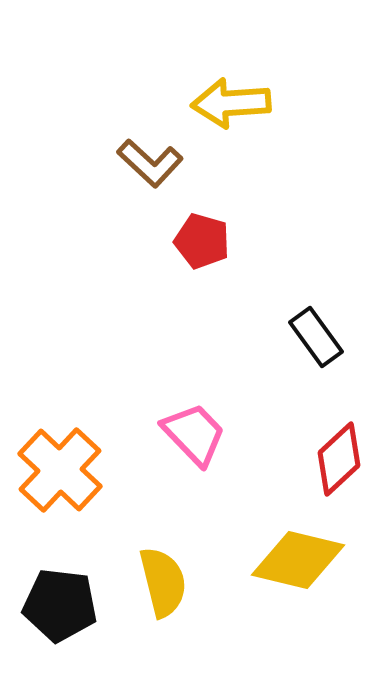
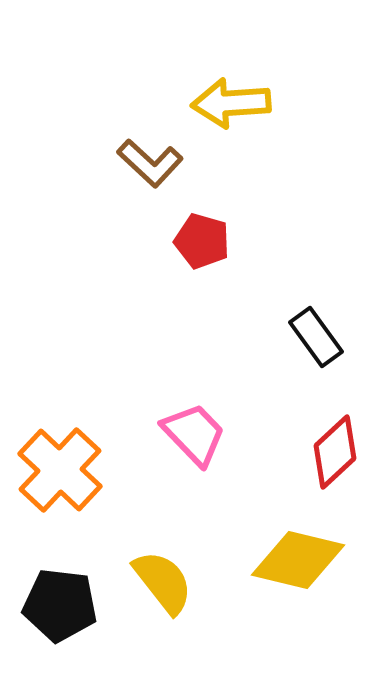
red diamond: moved 4 px left, 7 px up
yellow semicircle: rotated 24 degrees counterclockwise
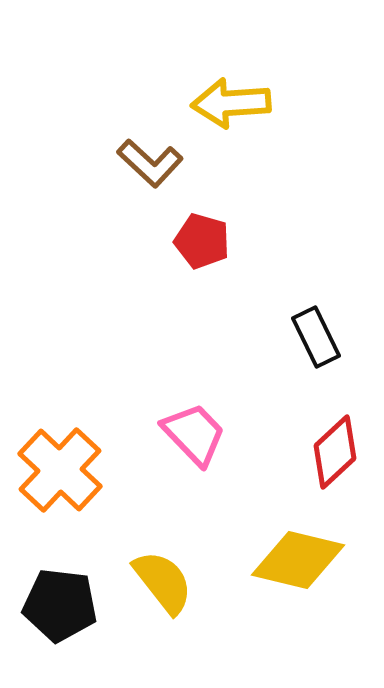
black rectangle: rotated 10 degrees clockwise
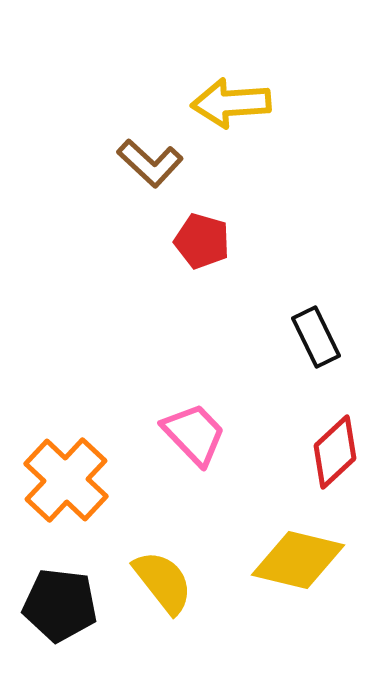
orange cross: moved 6 px right, 10 px down
